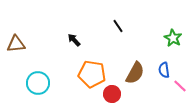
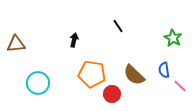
black arrow: rotated 56 degrees clockwise
brown semicircle: moved 1 px left, 2 px down; rotated 105 degrees clockwise
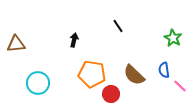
red circle: moved 1 px left
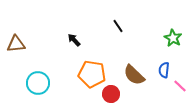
black arrow: rotated 56 degrees counterclockwise
blue semicircle: rotated 14 degrees clockwise
